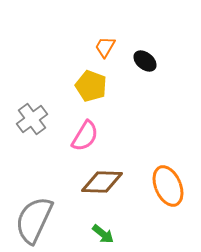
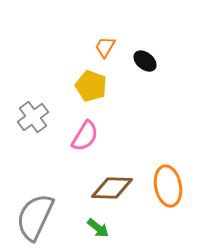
gray cross: moved 1 px right, 2 px up
brown diamond: moved 10 px right, 6 px down
orange ellipse: rotated 12 degrees clockwise
gray semicircle: moved 1 px right, 3 px up
green arrow: moved 5 px left, 6 px up
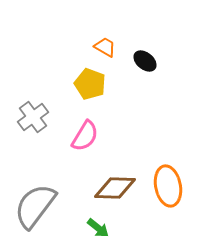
orange trapezoid: rotated 90 degrees clockwise
yellow pentagon: moved 1 px left, 2 px up
brown diamond: moved 3 px right
gray semicircle: moved 11 px up; rotated 12 degrees clockwise
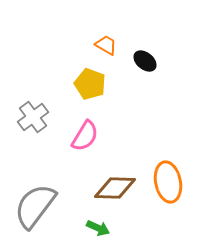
orange trapezoid: moved 1 px right, 2 px up
orange ellipse: moved 4 px up
green arrow: rotated 15 degrees counterclockwise
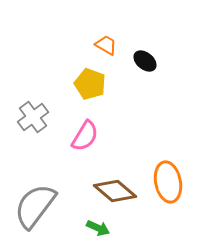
brown diamond: moved 3 px down; rotated 39 degrees clockwise
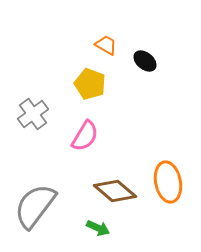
gray cross: moved 3 px up
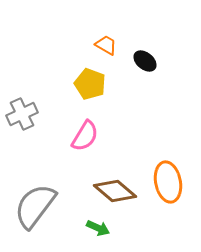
gray cross: moved 11 px left; rotated 12 degrees clockwise
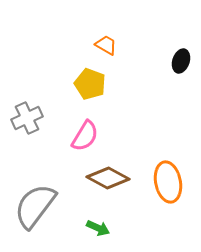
black ellipse: moved 36 px right; rotated 70 degrees clockwise
gray cross: moved 5 px right, 4 px down
brown diamond: moved 7 px left, 13 px up; rotated 12 degrees counterclockwise
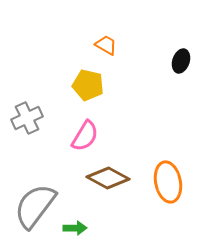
yellow pentagon: moved 2 px left, 1 px down; rotated 8 degrees counterclockwise
green arrow: moved 23 px left; rotated 25 degrees counterclockwise
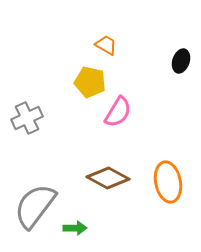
yellow pentagon: moved 2 px right, 3 px up
pink semicircle: moved 33 px right, 24 px up
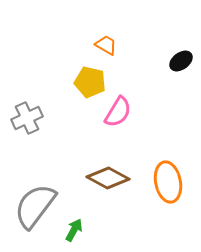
black ellipse: rotated 35 degrees clockwise
green arrow: moved 1 px left, 2 px down; rotated 60 degrees counterclockwise
